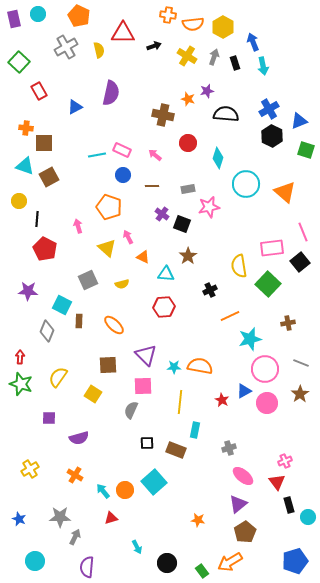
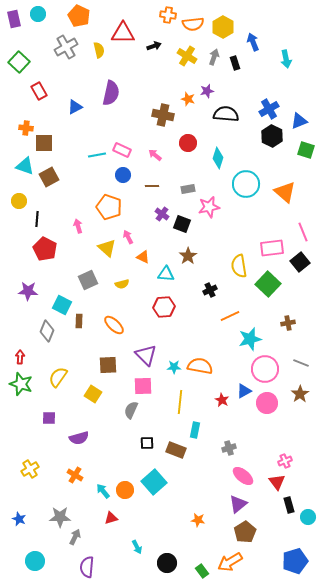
cyan arrow at (263, 66): moved 23 px right, 7 px up
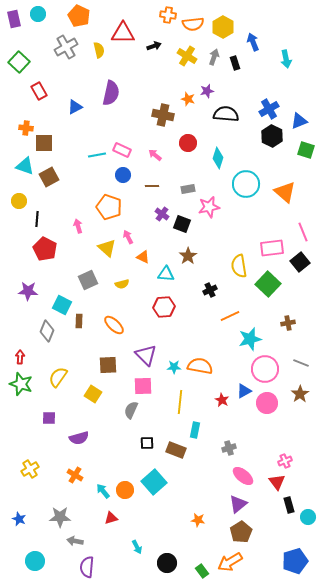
brown pentagon at (245, 532): moved 4 px left
gray arrow at (75, 537): moved 4 px down; rotated 105 degrees counterclockwise
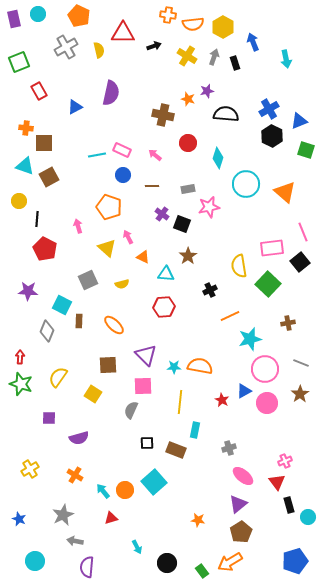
green square at (19, 62): rotated 25 degrees clockwise
gray star at (60, 517): moved 3 px right, 2 px up; rotated 25 degrees counterclockwise
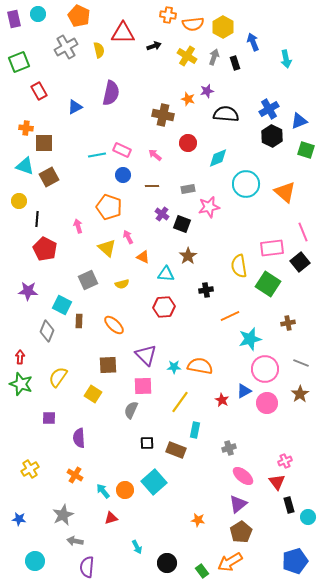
cyan diamond at (218, 158): rotated 50 degrees clockwise
green square at (268, 284): rotated 10 degrees counterclockwise
black cross at (210, 290): moved 4 px left; rotated 16 degrees clockwise
yellow line at (180, 402): rotated 30 degrees clockwise
purple semicircle at (79, 438): rotated 102 degrees clockwise
blue star at (19, 519): rotated 16 degrees counterclockwise
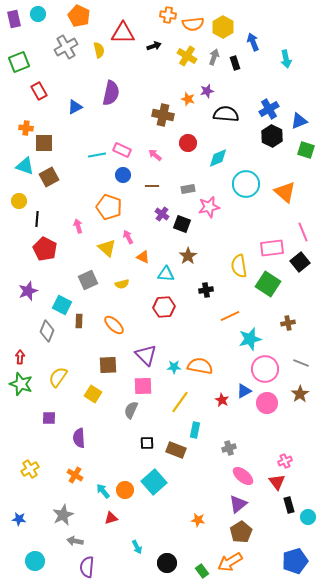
purple star at (28, 291): rotated 24 degrees counterclockwise
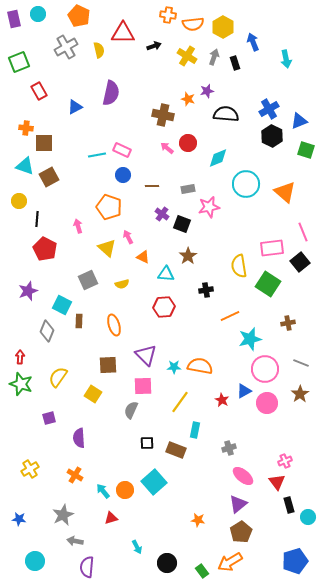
pink arrow at (155, 155): moved 12 px right, 7 px up
orange ellipse at (114, 325): rotated 30 degrees clockwise
purple square at (49, 418): rotated 16 degrees counterclockwise
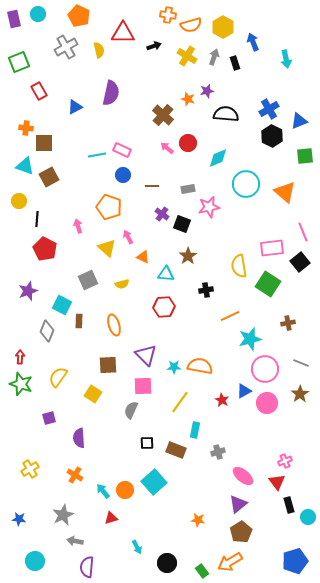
orange semicircle at (193, 24): moved 2 px left, 1 px down; rotated 10 degrees counterclockwise
brown cross at (163, 115): rotated 30 degrees clockwise
green square at (306, 150): moved 1 px left, 6 px down; rotated 24 degrees counterclockwise
gray cross at (229, 448): moved 11 px left, 4 px down
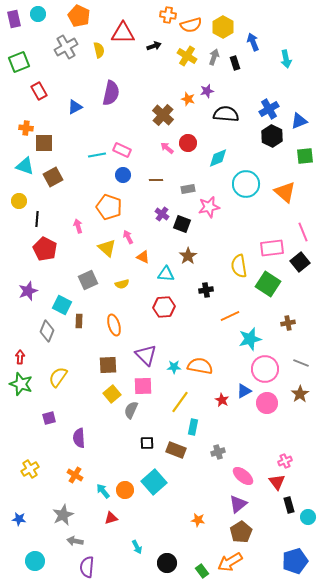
brown square at (49, 177): moved 4 px right
brown line at (152, 186): moved 4 px right, 6 px up
yellow square at (93, 394): moved 19 px right; rotated 18 degrees clockwise
cyan rectangle at (195, 430): moved 2 px left, 3 px up
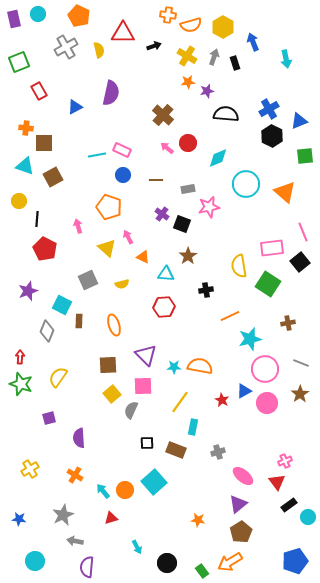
orange star at (188, 99): moved 17 px up; rotated 24 degrees counterclockwise
black rectangle at (289, 505): rotated 70 degrees clockwise
